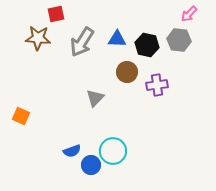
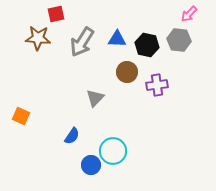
blue semicircle: moved 15 px up; rotated 36 degrees counterclockwise
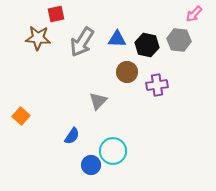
pink arrow: moved 5 px right
gray triangle: moved 3 px right, 3 px down
orange square: rotated 18 degrees clockwise
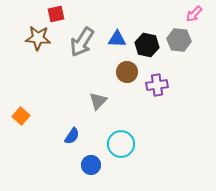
cyan circle: moved 8 px right, 7 px up
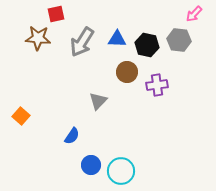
cyan circle: moved 27 px down
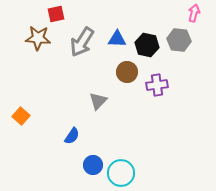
pink arrow: moved 1 px up; rotated 150 degrees clockwise
blue circle: moved 2 px right
cyan circle: moved 2 px down
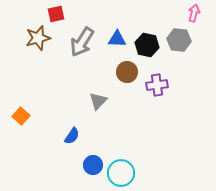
brown star: rotated 20 degrees counterclockwise
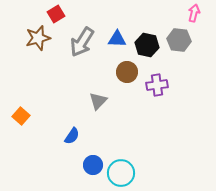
red square: rotated 18 degrees counterclockwise
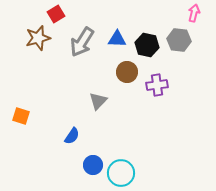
orange square: rotated 24 degrees counterclockwise
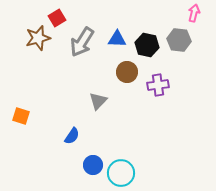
red square: moved 1 px right, 4 px down
purple cross: moved 1 px right
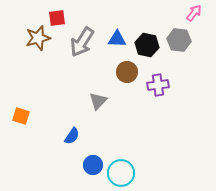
pink arrow: rotated 24 degrees clockwise
red square: rotated 24 degrees clockwise
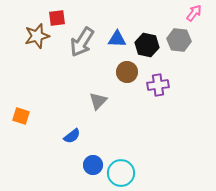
brown star: moved 1 px left, 2 px up
blue semicircle: rotated 18 degrees clockwise
